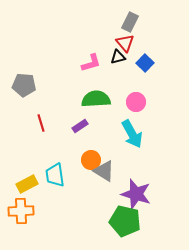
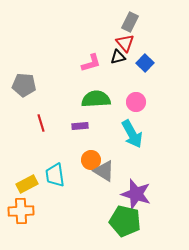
purple rectangle: rotated 28 degrees clockwise
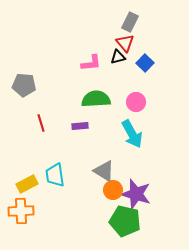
pink L-shape: rotated 10 degrees clockwise
orange circle: moved 22 px right, 30 px down
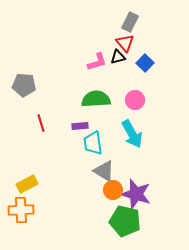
pink L-shape: moved 6 px right, 1 px up; rotated 10 degrees counterclockwise
pink circle: moved 1 px left, 2 px up
cyan trapezoid: moved 38 px right, 32 px up
orange cross: moved 1 px up
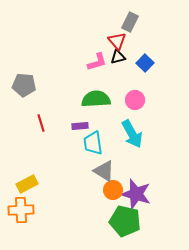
red triangle: moved 8 px left, 2 px up
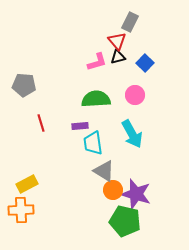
pink circle: moved 5 px up
